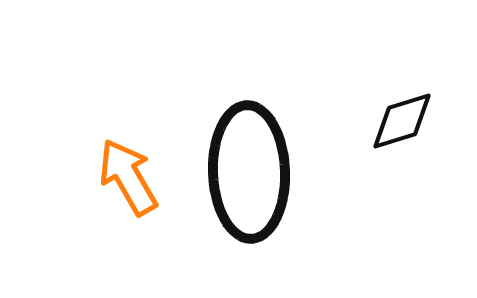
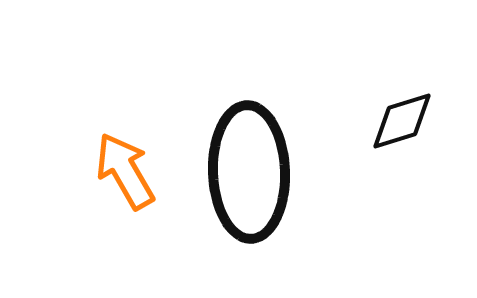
orange arrow: moved 3 px left, 6 px up
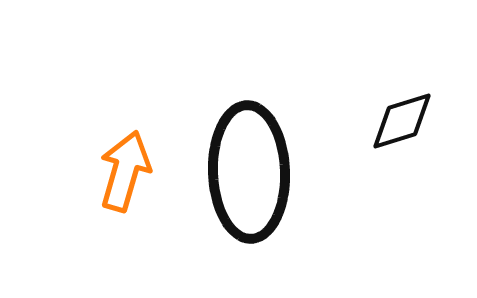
orange arrow: rotated 46 degrees clockwise
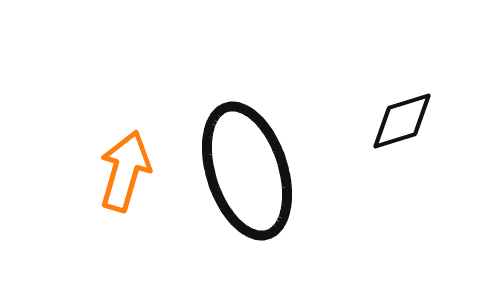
black ellipse: moved 2 px left, 1 px up; rotated 16 degrees counterclockwise
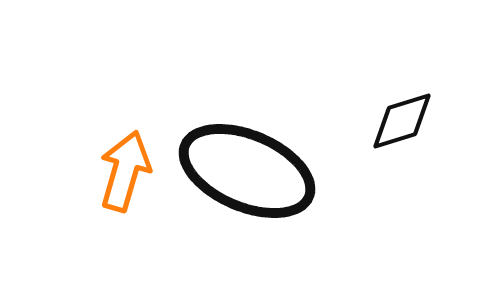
black ellipse: rotated 49 degrees counterclockwise
